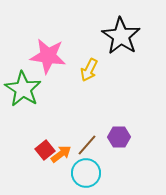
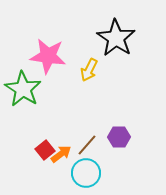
black star: moved 5 px left, 2 px down
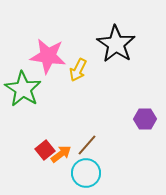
black star: moved 6 px down
yellow arrow: moved 11 px left
purple hexagon: moved 26 px right, 18 px up
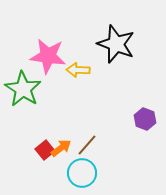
black star: rotated 12 degrees counterclockwise
yellow arrow: rotated 65 degrees clockwise
purple hexagon: rotated 20 degrees clockwise
orange arrow: moved 6 px up
cyan circle: moved 4 px left
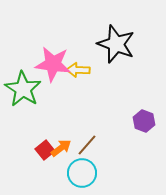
pink star: moved 5 px right, 8 px down
purple hexagon: moved 1 px left, 2 px down
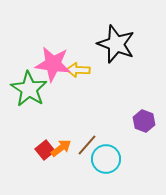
green star: moved 6 px right
cyan circle: moved 24 px right, 14 px up
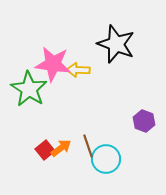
brown line: moved 1 px right, 1 px down; rotated 60 degrees counterclockwise
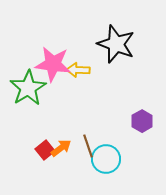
green star: moved 1 px left, 1 px up; rotated 9 degrees clockwise
purple hexagon: moved 2 px left; rotated 10 degrees clockwise
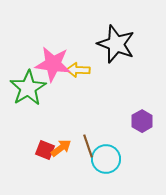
red square: rotated 30 degrees counterclockwise
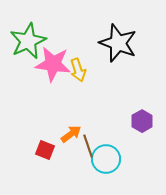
black star: moved 2 px right, 1 px up
yellow arrow: rotated 110 degrees counterclockwise
green star: moved 47 px up; rotated 6 degrees clockwise
orange arrow: moved 10 px right, 14 px up
